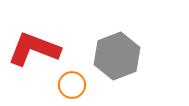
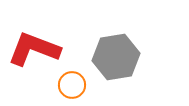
gray hexagon: moved 1 px left, 1 px down; rotated 12 degrees clockwise
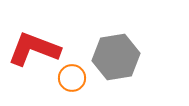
orange circle: moved 7 px up
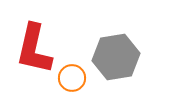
red L-shape: rotated 98 degrees counterclockwise
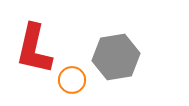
orange circle: moved 2 px down
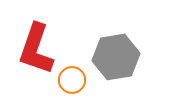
red L-shape: moved 2 px right; rotated 6 degrees clockwise
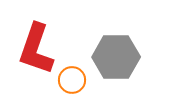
gray hexagon: rotated 9 degrees clockwise
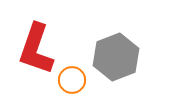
gray hexagon: rotated 21 degrees counterclockwise
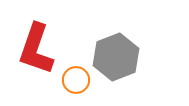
orange circle: moved 4 px right
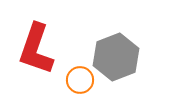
orange circle: moved 4 px right
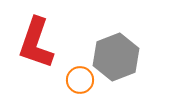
red L-shape: moved 6 px up
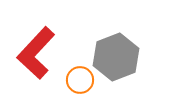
red L-shape: moved 10 px down; rotated 24 degrees clockwise
